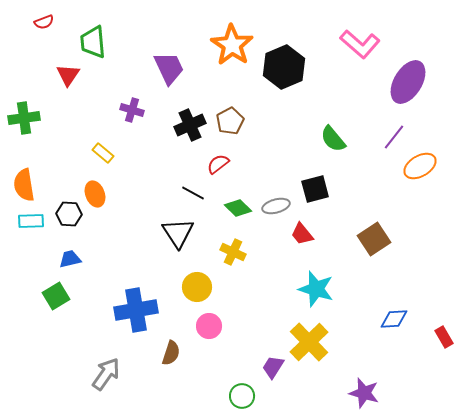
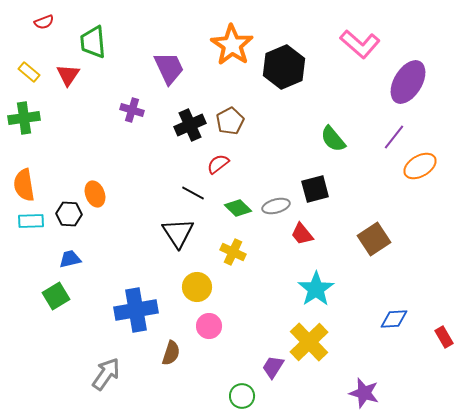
yellow rectangle at (103, 153): moved 74 px left, 81 px up
cyan star at (316, 289): rotated 21 degrees clockwise
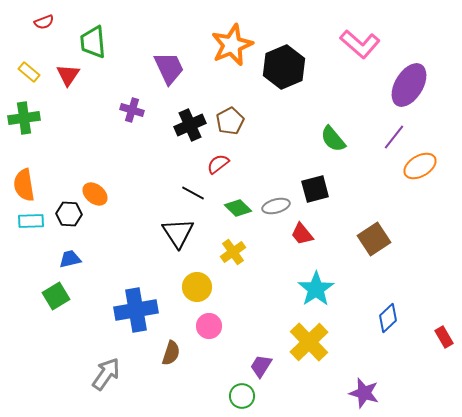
orange star at (232, 45): rotated 15 degrees clockwise
purple ellipse at (408, 82): moved 1 px right, 3 px down
orange ellipse at (95, 194): rotated 30 degrees counterclockwise
yellow cross at (233, 252): rotated 30 degrees clockwise
blue diamond at (394, 319): moved 6 px left, 1 px up; rotated 40 degrees counterclockwise
purple trapezoid at (273, 367): moved 12 px left, 1 px up
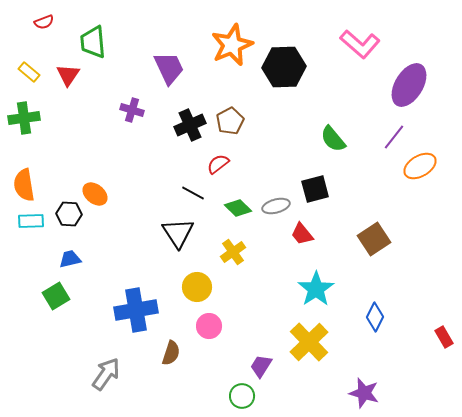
black hexagon at (284, 67): rotated 21 degrees clockwise
blue diamond at (388, 318): moved 13 px left, 1 px up; rotated 20 degrees counterclockwise
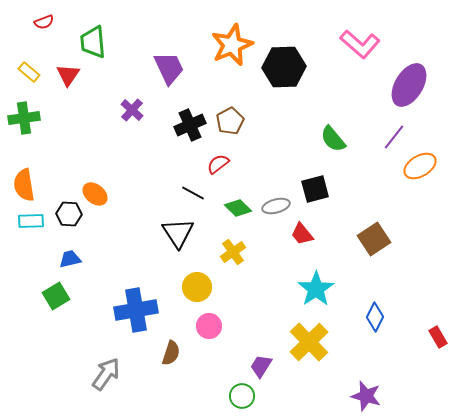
purple cross at (132, 110): rotated 25 degrees clockwise
red rectangle at (444, 337): moved 6 px left
purple star at (364, 393): moved 2 px right, 3 px down
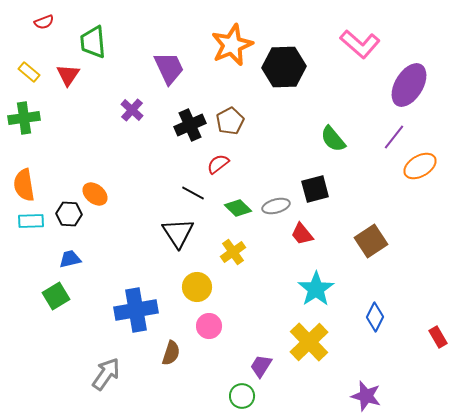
brown square at (374, 239): moved 3 px left, 2 px down
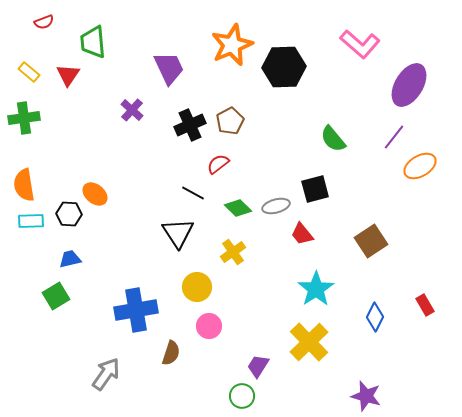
red rectangle at (438, 337): moved 13 px left, 32 px up
purple trapezoid at (261, 366): moved 3 px left
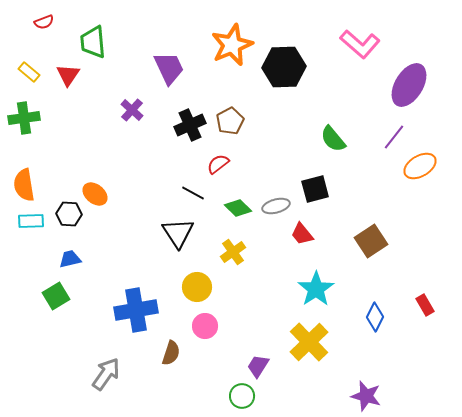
pink circle at (209, 326): moved 4 px left
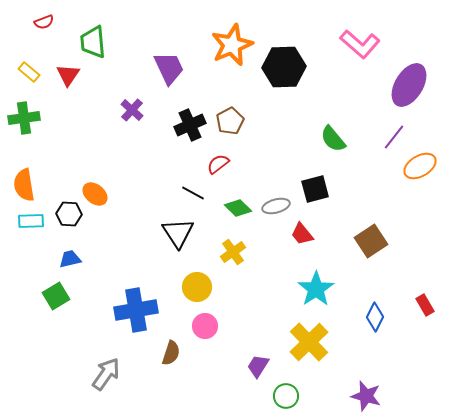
green circle at (242, 396): moved 44 px right
